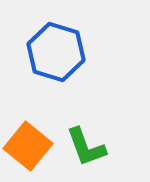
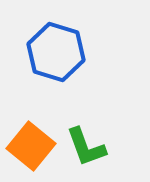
orange square: moved 3 px right
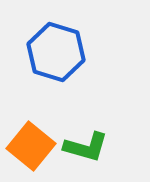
green L-shape: rotated 54 degrees counterclockwise
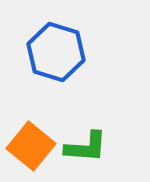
green L-shape: rotated 12 degrees counterclockwise
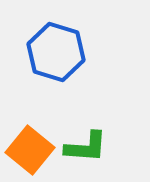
orange square: moved 1 px left, 4 px down
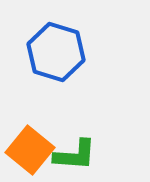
green L-shape: moved 11 px left, 8 px down
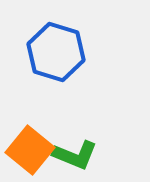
green L-shape: rotated 18 degrees clockwise
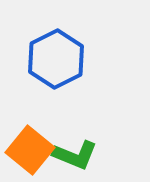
blue hexagon: moved 7 px down; rotated 16 degrees clockwise
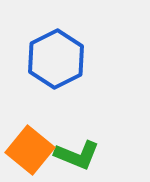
green L-shape: moved 2 px right
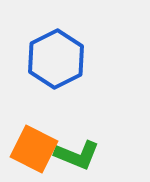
orange square: moved 4 px right, 1 px up; rotated 12 degrees counterclockwise
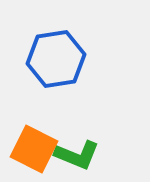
blue hexagon: rotated 18 degrees clockwise
